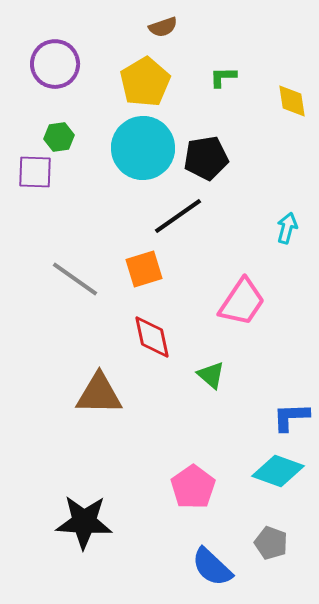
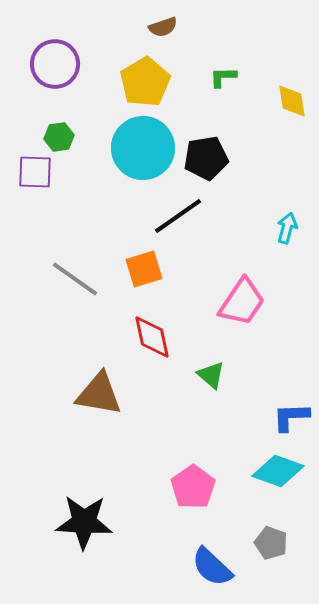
brown triangle: rotated 9 degrees clockwise
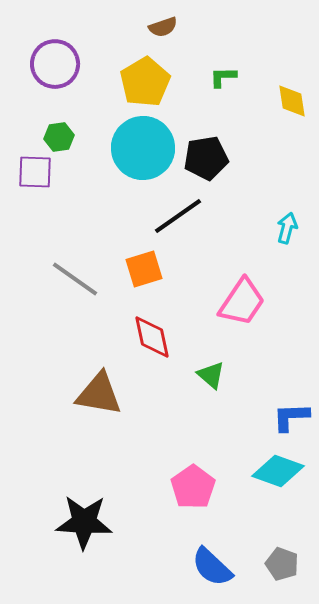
gray pentagon: moved 11 px right, 21 px down
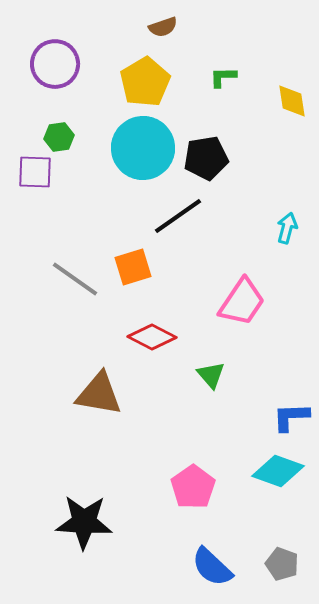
orange square: moved 11 px left, 2 px up
red diamond: rotated 51 degrees counterclockwise
green triangle: rotated 8 degrees clockwise
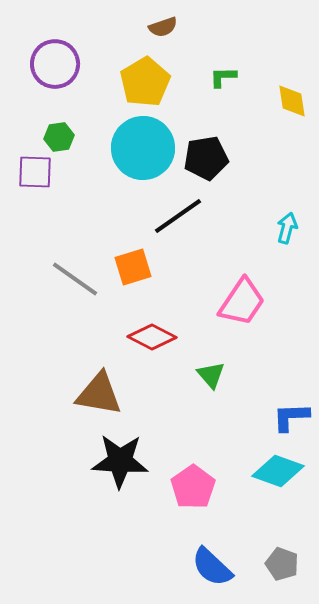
black star: moved 36 px right, 61 px up
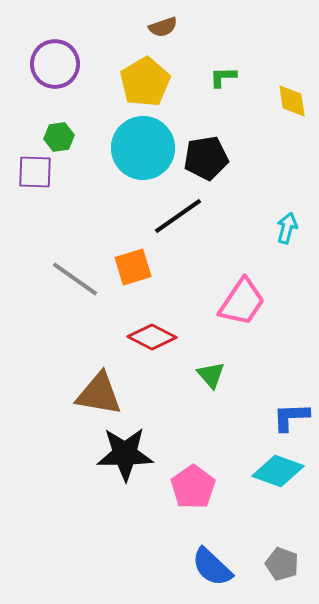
black star: moved 5 px right, 7 px up; rotated 4 degrees counterclockwise
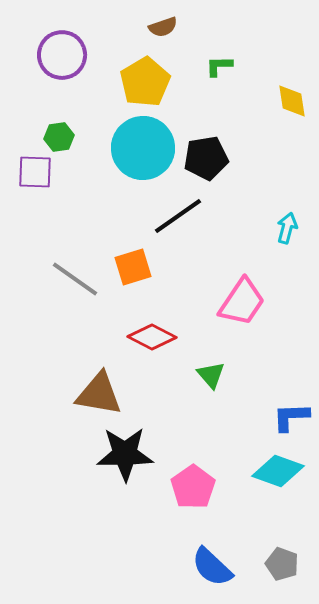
purple circle: moved 7 px right, 9 px up
green L-shape: moved 4 px left, 11 px up
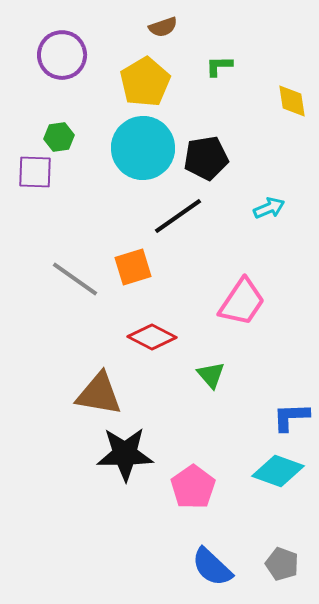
cyan arrow: moved 18 px left, 20 px up; rotated 52 degrees clockwise
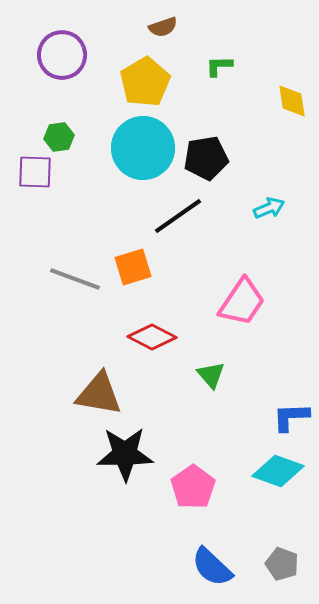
gray line: rotated 15 degrees counterclockwise
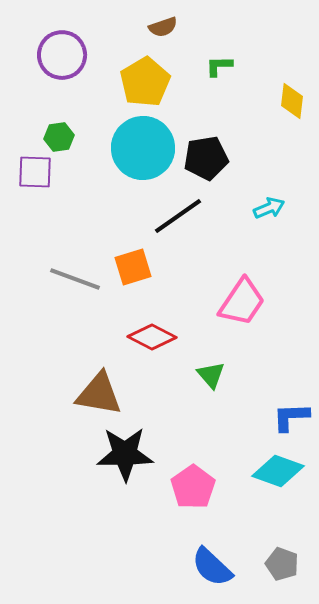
yellow diamond: rotated 15 degrees clockwise
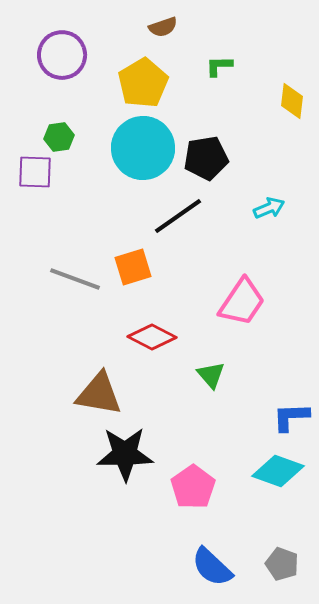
yellow pentagon: moved 2 px left, 1 px down
